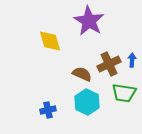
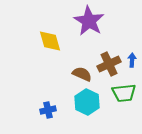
green trapezoid: rotated 15 degrees counterclockwise
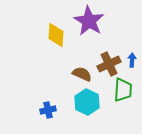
yellow diamond: moved 6 px right, 6 px up; rotated 20 degrees clockwise
green trapezoid: moved 1 px left, 3 px up; rotated 80 degrees counterclockwise
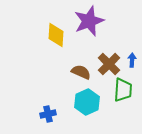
purple star: rotated 20 degrees clockwise
brown cross: rotated 20 degrees counterclockwise
brown semicircle: moved 1 px left, 2 px up
cyan hexagon: rotated 10 degrees clockwise
blue cross: moved 4 px down
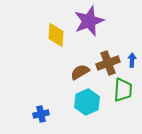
brown cross: moved 1 px left, 1 px up; rotated 25 degrees clockwise
brown semicircle: moved 1 px left; rotated 54 degrees counterclockwise
blue cross: moved 7 px left
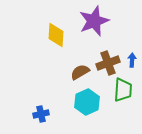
purple star: moved 5 px right
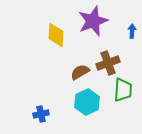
purple star: moved 1 px left
blue arrow: moved 29 px up
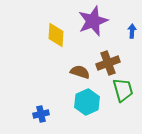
brown semicircle: rotated 48 degrees clockwise
green trapezoid: rotated 20 degrees counterclockwise
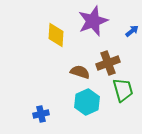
blue arrow: rotated 48 degrees clockwise
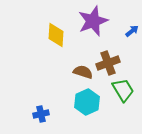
brown semicircle: moved 3 px right
green trapezoid: rotated 15 degrees counterclockwise
